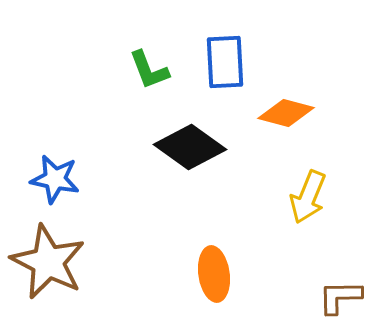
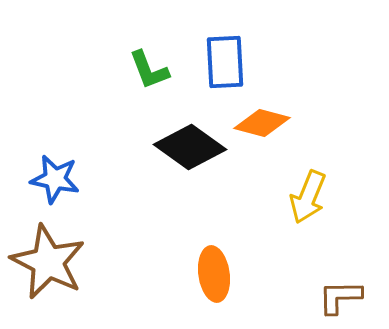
orange diamond: moved 24 px left, 10 px down
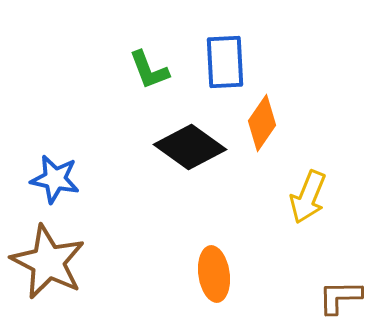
orange diamond: rotated 70 degrees counterclockwise
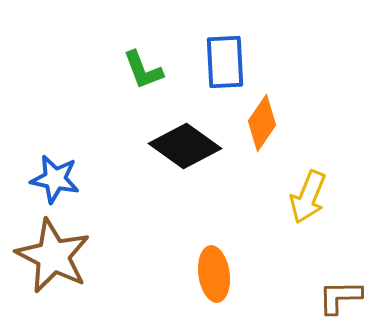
green L-shape: moved 6 px left
black diamond: moved 5 px left, 1 px up
brown star: moved 5 px right, 6 px up
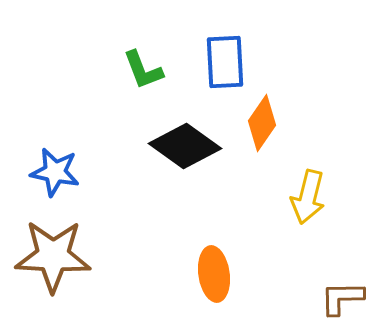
blue star: moved 7 px up
yellow arrow: rotated 8 degrees counterclockwise
brown star: rotated 24 degrees counterclockwise
brown L-shape: moved 2 px right, 1 px down
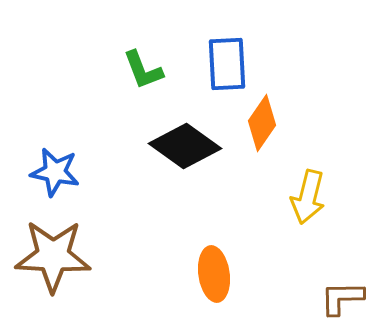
blue rectangle: moved 2 px right, 2 px down
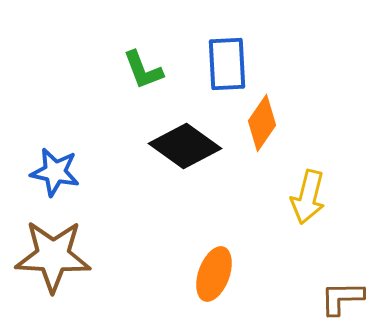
orange ellipse: rotated 28 degrees clockwise
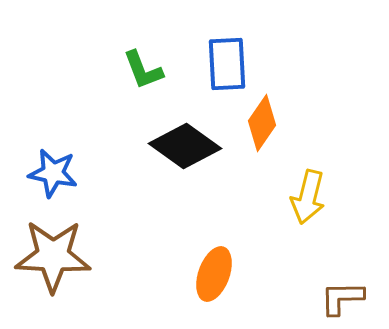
blue star: moved 2 px left, 1 px down
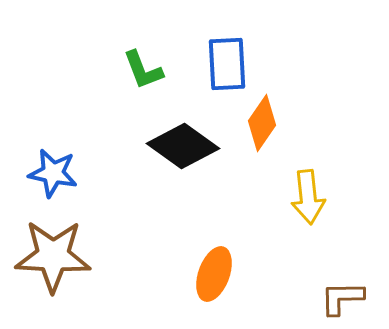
black diamond: moved 2 px left
yellow arrow: rotated 20 degrees counterclockwise
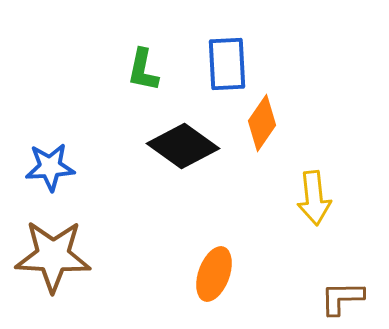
green L-shape: rotated 33 degrees clockwise
blue star: moved 3 px left, 6 px up; rotated 15 degrees counterclockwise
yellow arrow: moved 6 px right, 1 px down
